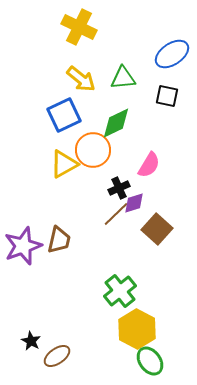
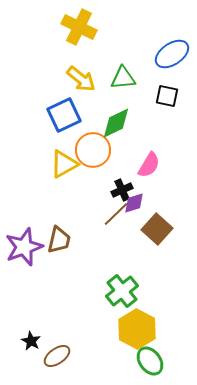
black cross: moved 3 px right, 2 px down
purple star: moved 1 px right, 1 px down
green cross: moved 2 px right
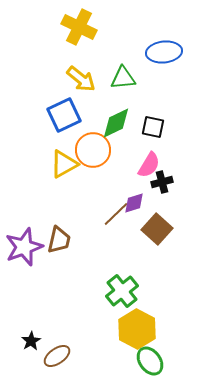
blue ellipse: moved 8 px left, 2 px up; rotated 28 degrees clockwise
black square: moved 14 px left, 31 px down
black cross: moved 40 px right, 8 px up; rotated 10 degrees clockwise
black star: rotated 12 degrees clockwise
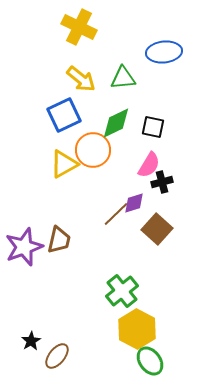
brown ellipse: rotated 16 degrees counterclockwise
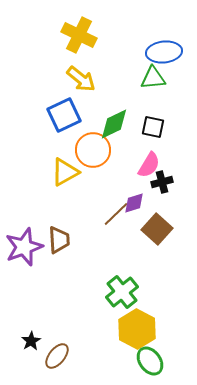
yellow cross: moved 8 px down
green triangle: moved 30 px right
green diamond: moved 2 px left, 1 px down
yellow triangle: moved 1 px right, 8 px down
brown trapezoid: rotated 16 degrees counterclockwise
green cross: moved 1 px down
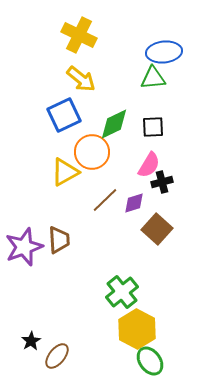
black square: rotated 15 degrees counterclockwise
orange circle: moved 1 px left, 2 px down
brown line: moved 11 px left, 14 px up
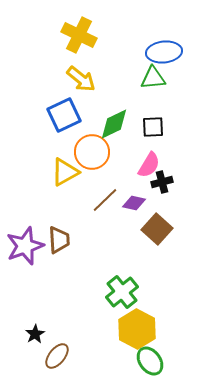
purple diamond: rotated 30 degrees clockwise
purple star: moved 1 px right, 1 px up
black star: moved 4 px right, 7 px up
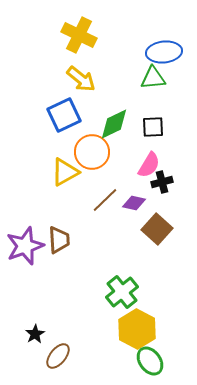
brown ellipse: moved 1 px right
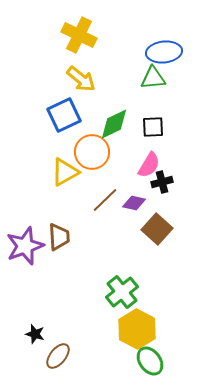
brown trapezoid: moved 3 px up
black star: rotated 24 degrees counterclockwise
